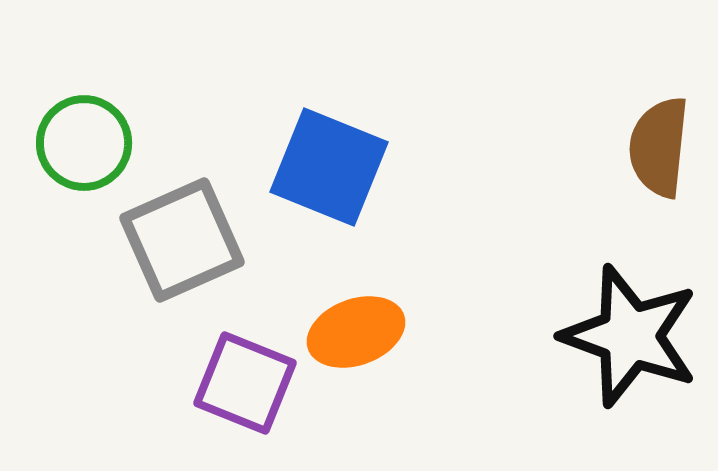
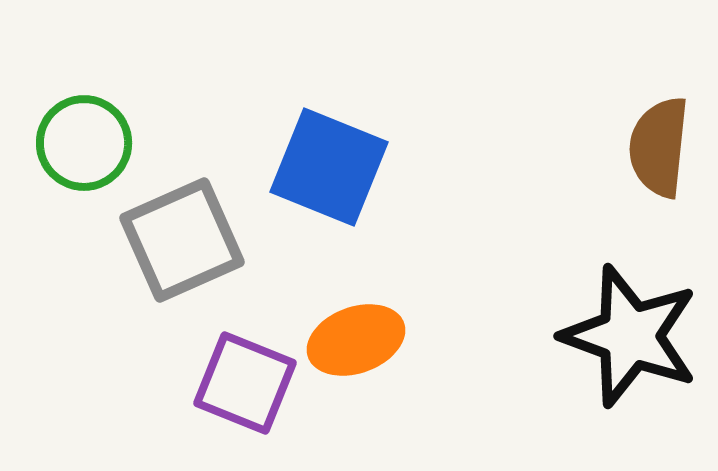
orange ellipse: moved 8 px down
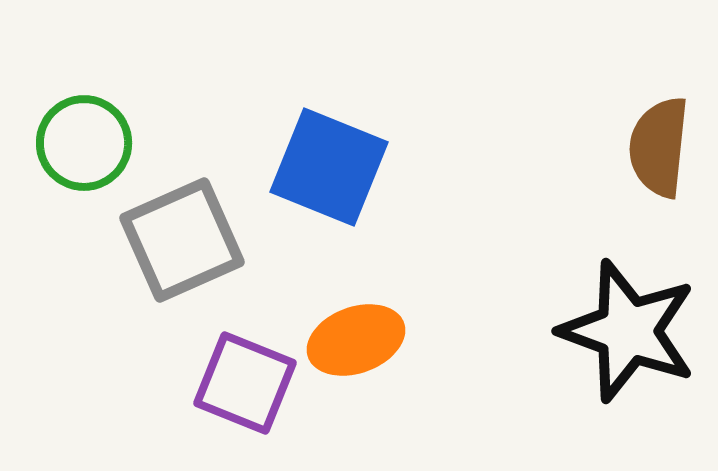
black star: moved 2 px left, 5 px up
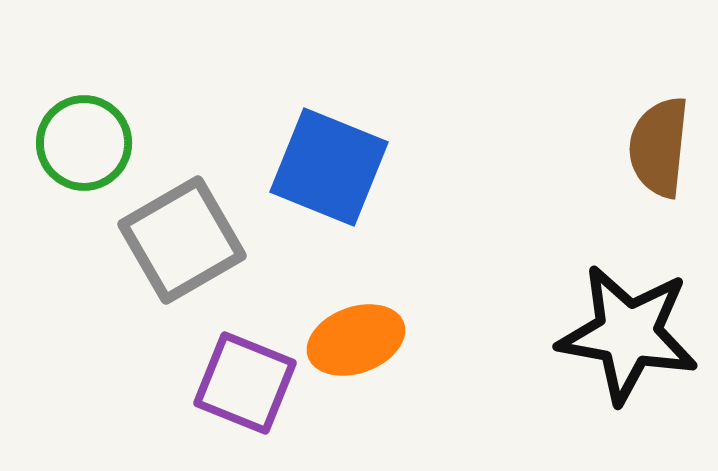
gray square: rotated 6 degrees counterclockwise
black star: moved 3 px down; rotated 10 degrees counterclockwise
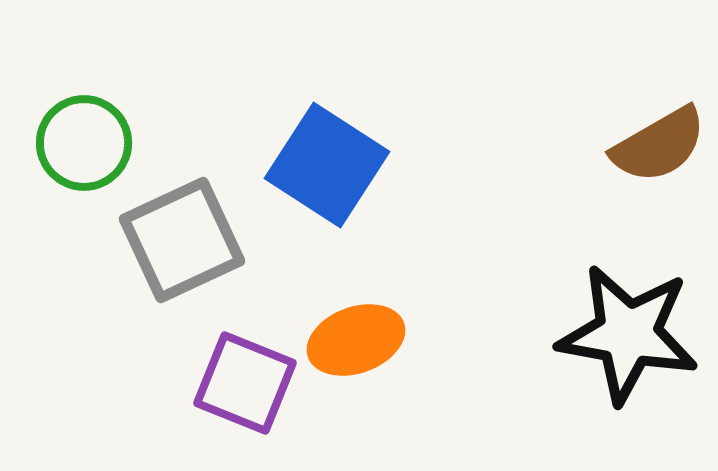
brown semicircle: moved 2 px up; rotated 126 degrees counterclockwise
blue square: moved 2 px left, 2 px up; rotated 11 degrees clockwise
gray square: rotated 5 degrees clockwise
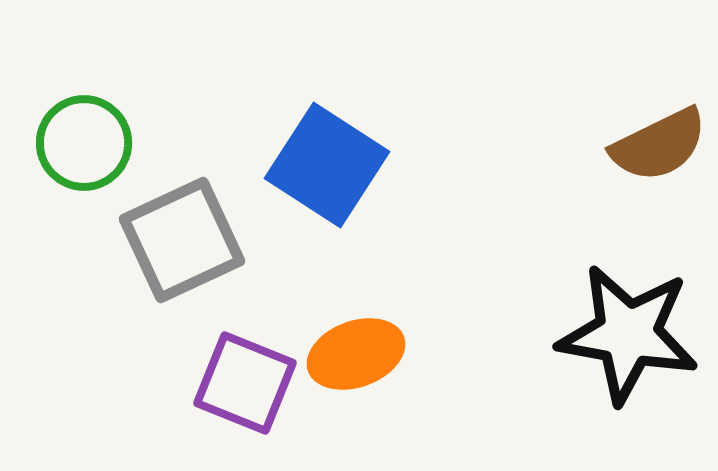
brown semicircle: rotated 4 degrees clockwise
orange ellipse: moved 14 px down
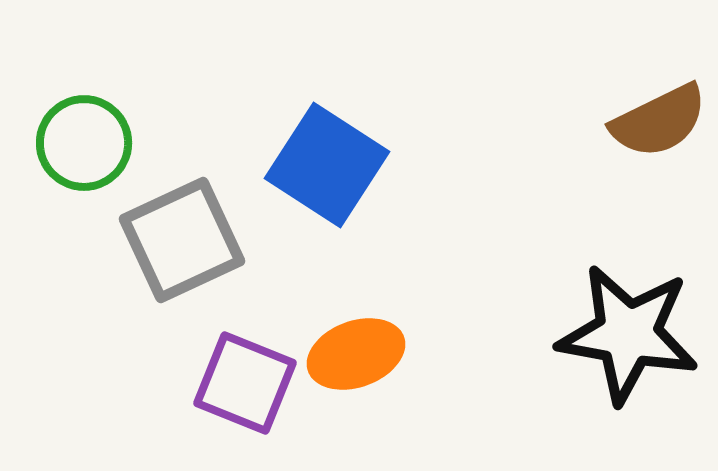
brown semicircle: moved 24 px up
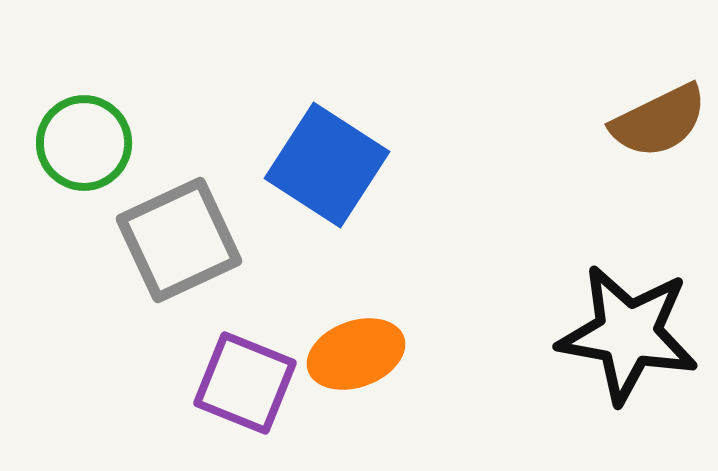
gray square: moved 3 px left
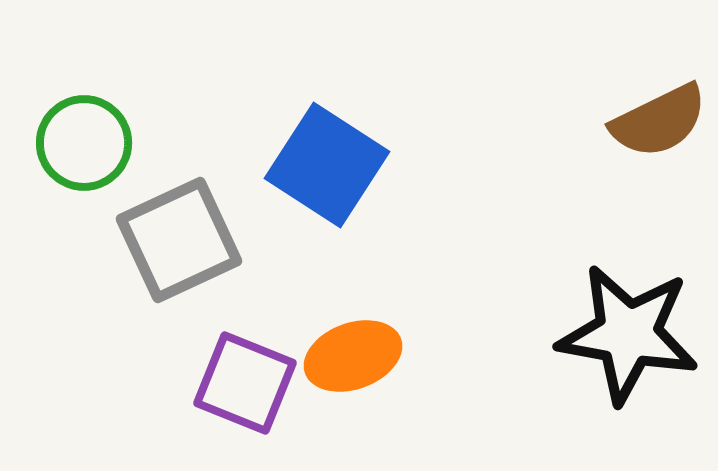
orange ellipse: moved 3 px left, 2 px down
